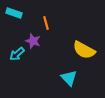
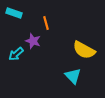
cyan arrow: moved 1 px left
cyan triangle: moved 4 px right, 2 px up
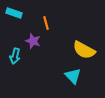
cyan arrow: moved 1 px left, 2 px down; rotated 35 degrees counterclockwise
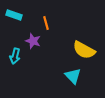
cyan rectangle: moved 2 px down
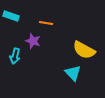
cyan rectangle: moved 3 px left, 1 px down
orange line: rotated 64 degrees counterclockwise
cyan triangle: moved 3 px up
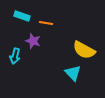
cyan rectangle: moved 11 px right
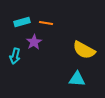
cyan rectangle: moved 6 px down; rotated 35 degrees counterclockwise
purple star: moved 1 px right, 1 px down; rotated 21 degrees clockwise
cyan triangle: moved 4 px right, 6 px down; rotated 42 degrees counterclockwise
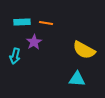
cyan rectangle: rotated 14 degrees clockwise
